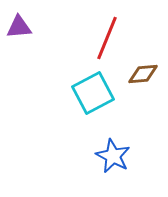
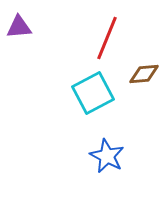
brown diamond: moved 1 px right
blue star: moved 6 px left
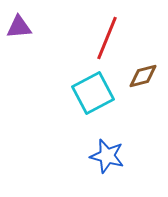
brown diamond: moved 1 px left, 2 px down; rotated 8 degrees counterclockwise
blue star: rotated 12 degrees counterclockwise
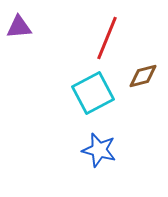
blue star: moved 8 px left, 6 px up
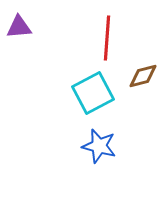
red line: rotated 18 degrees counterclockwise
blue star: moved 4 px up
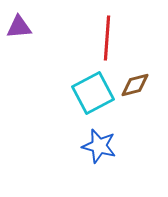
brown diamond: moved 8 px left, 9 px down
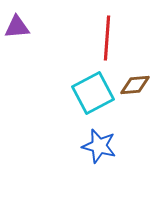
purple triangle: moved 2 px left
brown diamond: rotated 8 degrees clockwise
